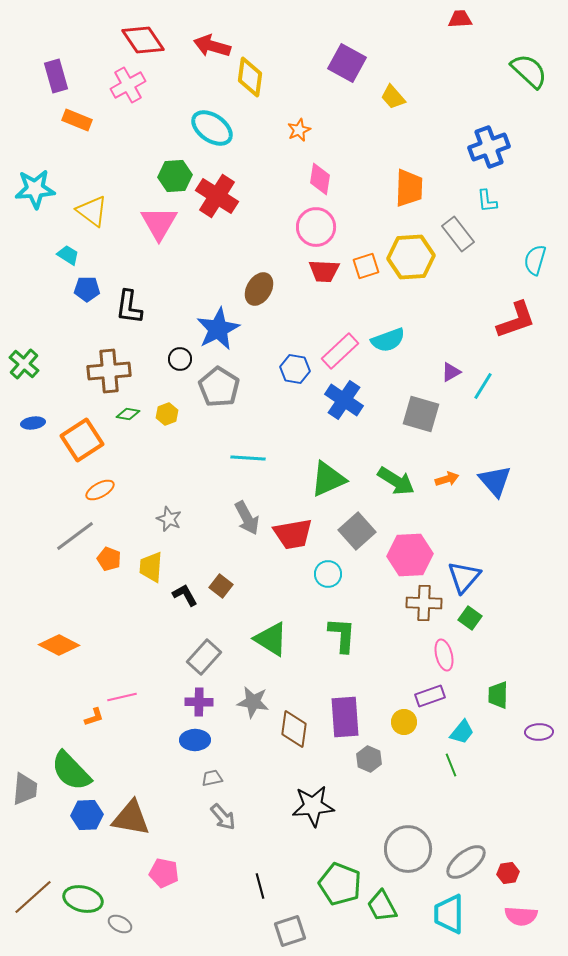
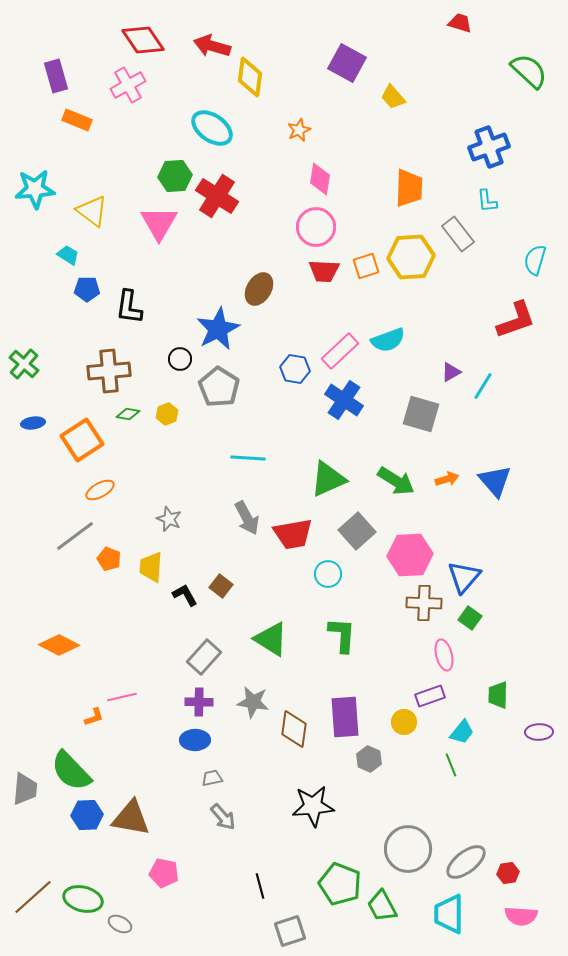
red trapezoid at (460, 19): moved 4 px down; rotated 20 degrees clockwise
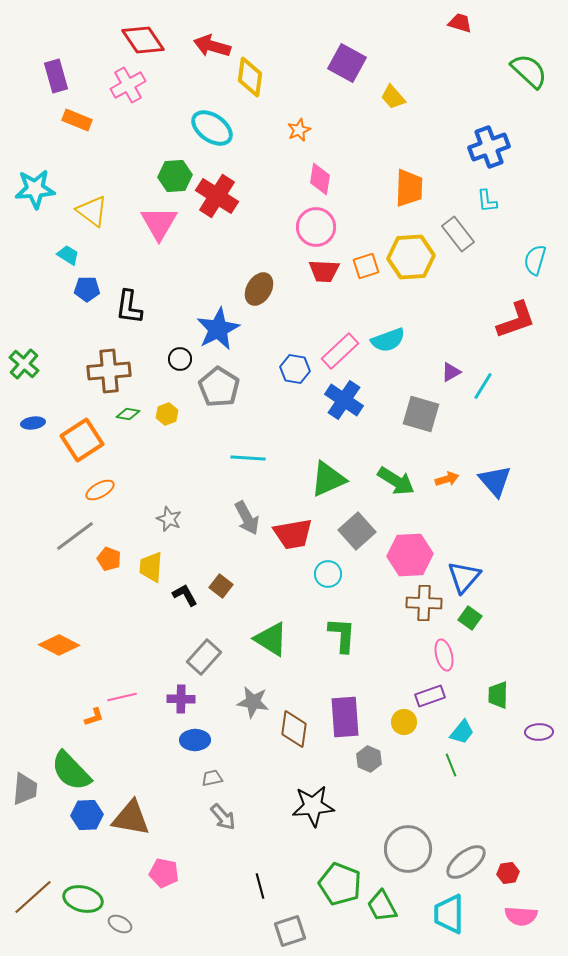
purple cross at (199, 702): moved 18 px left, 3 px up
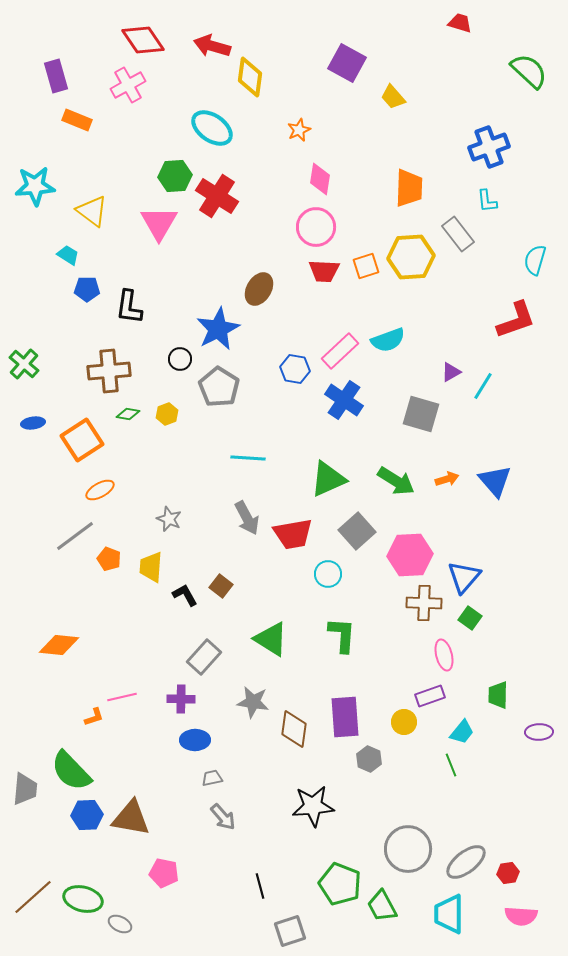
cyan star at (35, 189): moved 3 px up
orange diamond at (59, 645): rotated 21 degrees counterclockwise
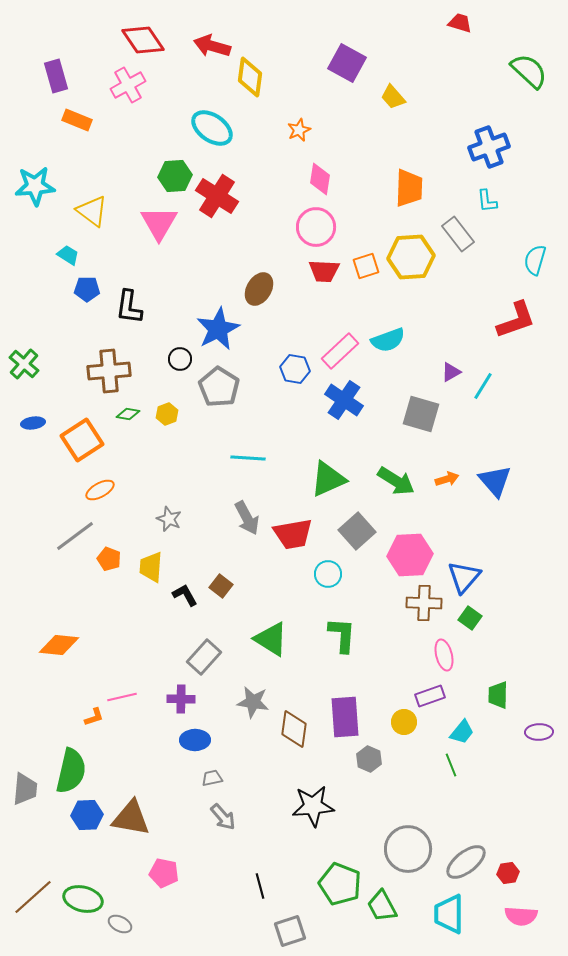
green semicircle at (71, 771): rotated 123 degrees counterclockwise
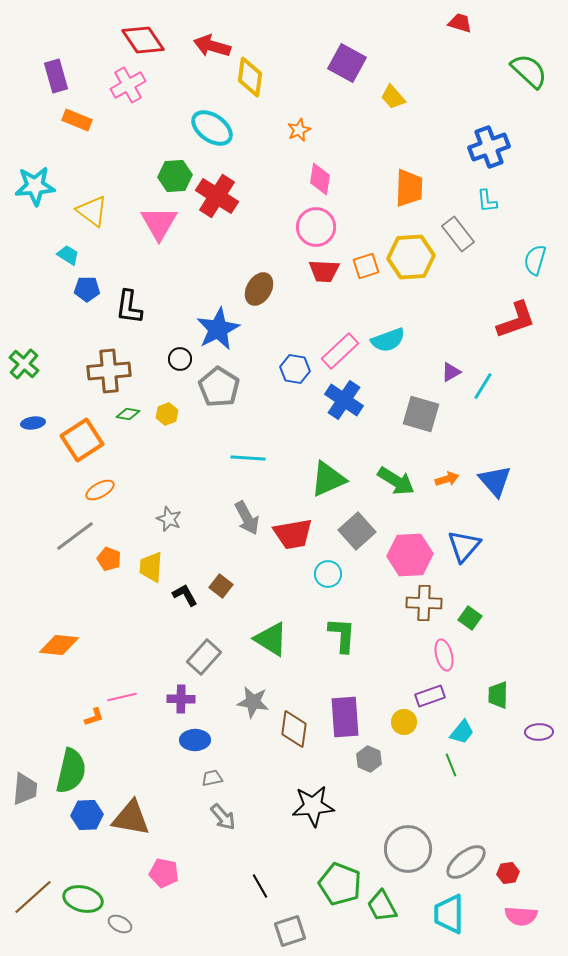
blue triangle at (464, 577): moved 31 px up
black line at (260, 886): rotated 15 degrees counterclockwise
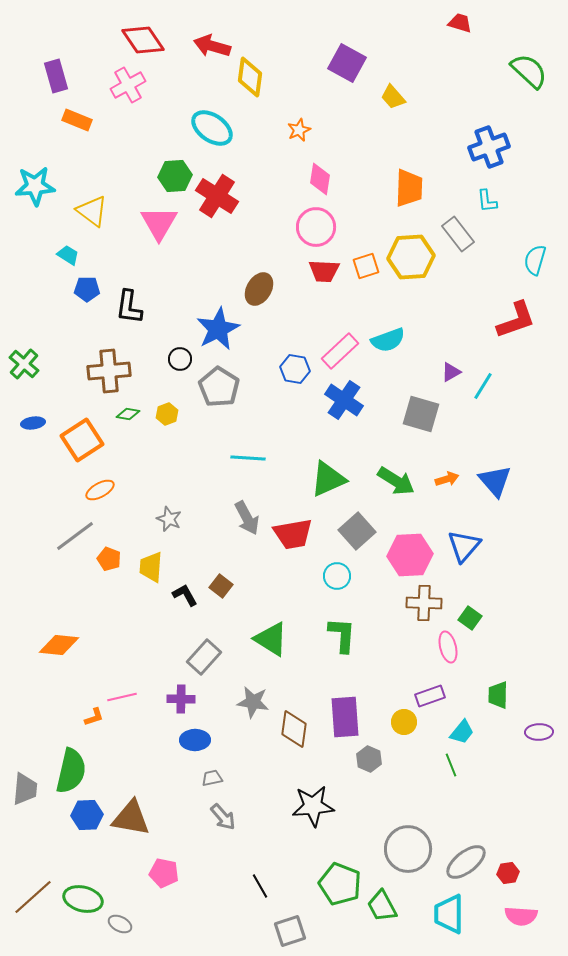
cyan circle at (328, 574): moved 9 px right, 2 px down
pink ellipse at (444, 655): moved 4 px right, 8 px up
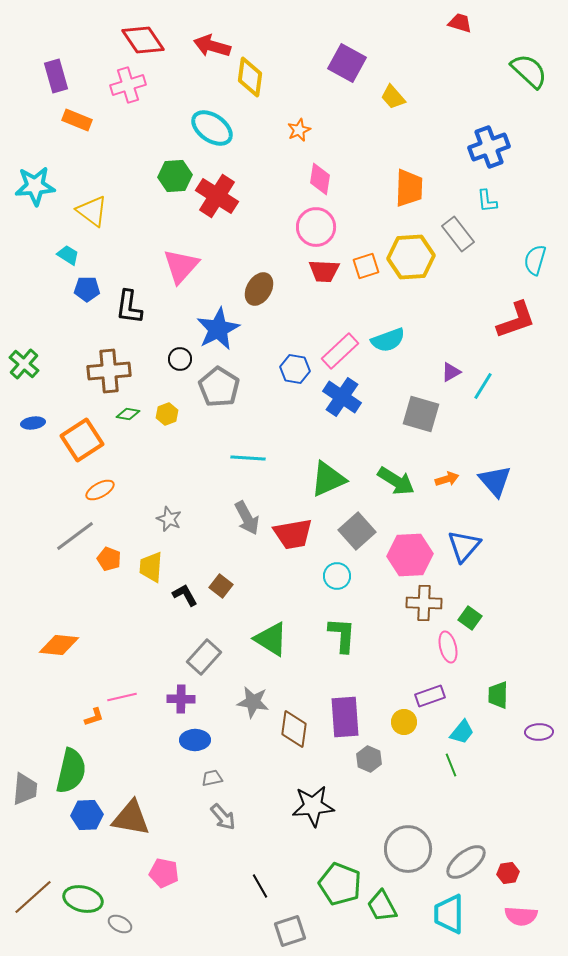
pink cross at (128, 85): rotated 12 degrees clockwise
pink triangle at (159, 223): moved 22 px right, 43 px down; rotated 12 degrees clockwise
blue cross at (344, 400): moved 2 px left, 3 px up
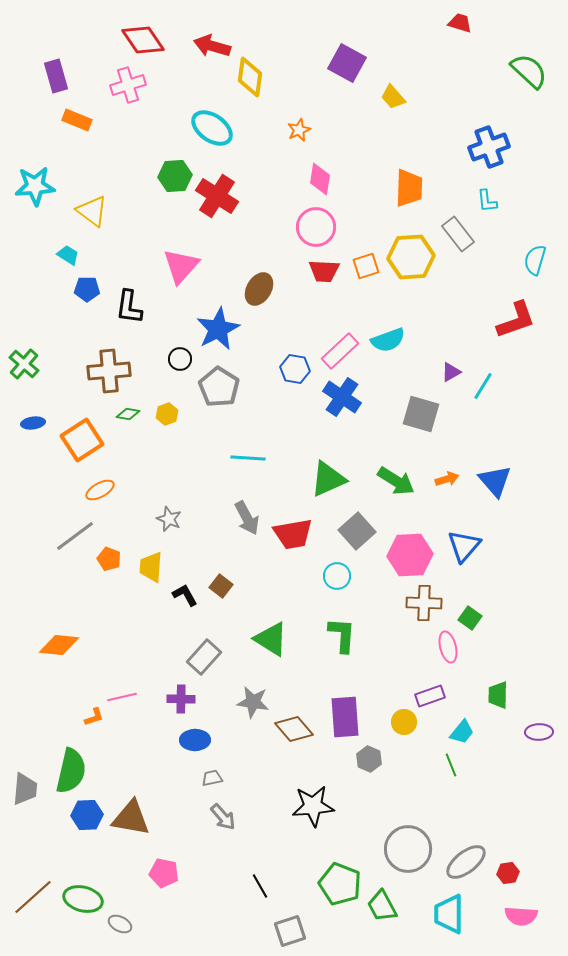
brown diamond at (294, 729): rotated 48 degrees counterclockwise
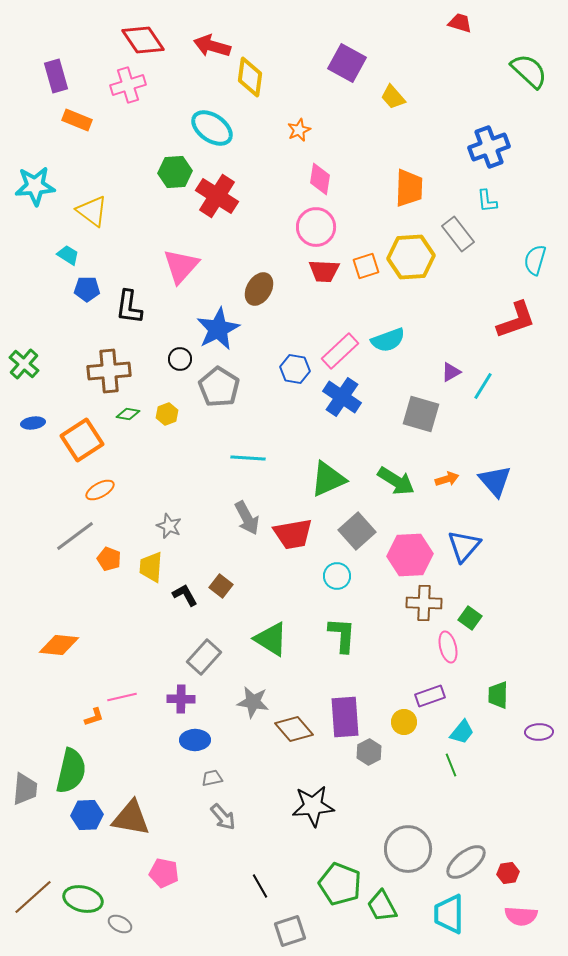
green hexagon at (175, 176): moved 4 px up
gray star at (169, 519): moved 7 px down
gray hexagon at (369, 759): moved 7 px up; rotated 10 degrees clockwise
